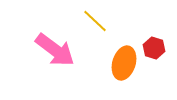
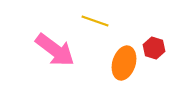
yellow line: rotated 24 degrees counterclockwise
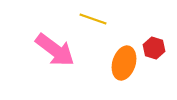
yellow line: moved 2 px left, 2 px up
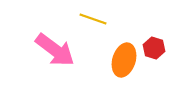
orange ellipse: moved 3 px up
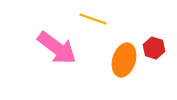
pink arrow: moved 2 px right, 2 px up
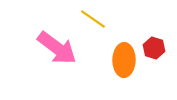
yellow line: rotated 16 degrees clockwise
orange ellipse: rotated 16 degrees counterclockwise
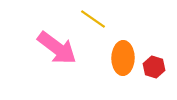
red hexagon: moved 19 px down
orange ellipse: moved 1 px left, 2 px up
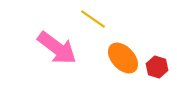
orange ellipse: rotated 44 degrees counterclockwise
red hexagon: moved 3 px right
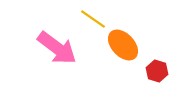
orange ellipse: moved 13 px up
red hexagon: moved 4 px down
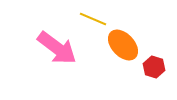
yellow line: rotated 12 degrees counterclockwise
red hexagon: moved 3 px left, 4 px up
